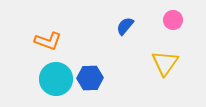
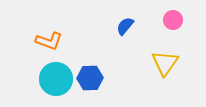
orange L-shape: moved 1 px right
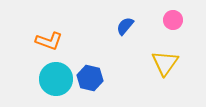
blue hexagon: rotated 15 degrees clockwise
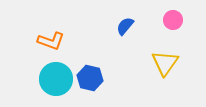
orange L-shape: moved 2 px right
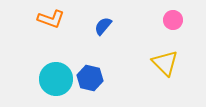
blue semicircle: moved 22 px left
orange L-shape: moved 22 px up
yellow triangle: rotated 20 degrees counterclockwise
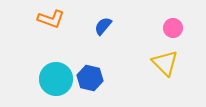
pink circle: moved 8 px down
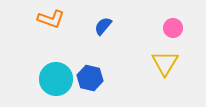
yellow triangle: rotated 16 degrees clockwise
